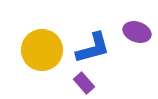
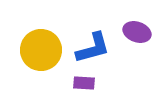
yellow circle: moved 1 px left
purple rectangle: rotated 45 degrees counterclockwise
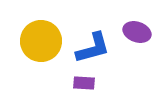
yellow circle: moved 9 px up
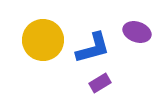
yellow circle: moved 2 px right, 1 px up
purple rectangle: moved 16 px right; rotated 35 degrees counterclockwise
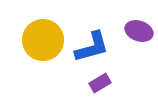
purple ellipse: moved 2 px right, 1 px up
blue L-shape: moved 1 px left, 1 px up
